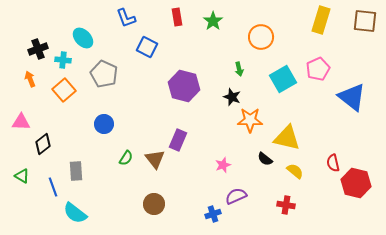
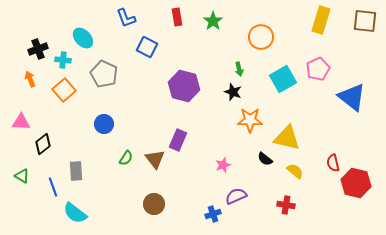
black star: moved 1 px right, 5 px up
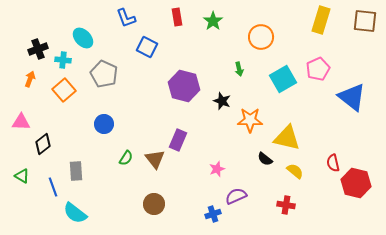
orange arrow: rotated 42 degrees clockwise
black star: moved 11 px left, 9 px down
pink star: moved 6 px left, 4 px down
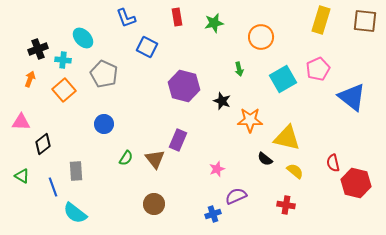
green star: moved 1 px right, 2 px down; rotated 24 degrees clockwise
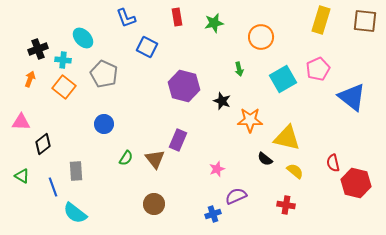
orange square: moved 3 px up; rotated 10 degrees counterclockwise
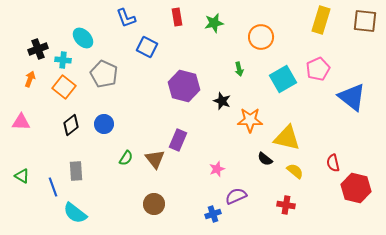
black diamond: moved 28 px right, 19 px up
red hexagon: moved 5 px down
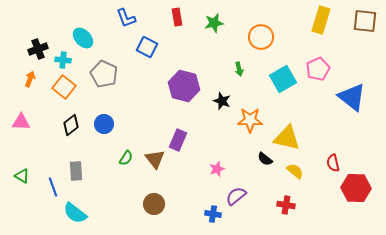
red hexagon: rotated 12 degrees counterclockwise
purple semicircle: rotated 15 degrees counterclockwise
blue cross: rotated 28 degrees clockwise
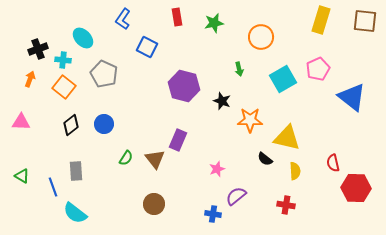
blue L-shape: moved 3 px left, 1 px down; rotated 55 degrees clockwise
yellow semicircle: rotated 48 degrees clockwise
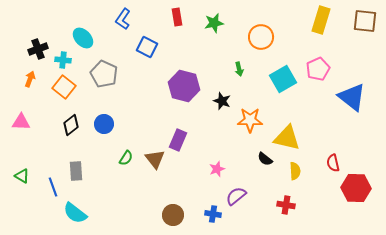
brown circle: moved 19 px right, 11 px down
